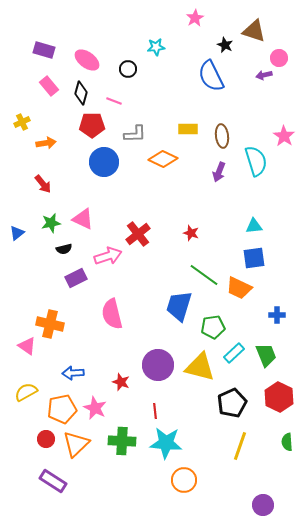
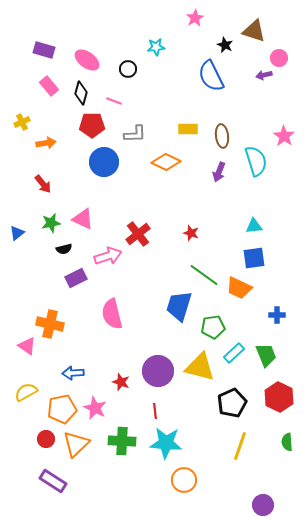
orange diamond at (163, 159): moved 3 px right, 3 px down
purple circle at (158, 365): moved 6 px down
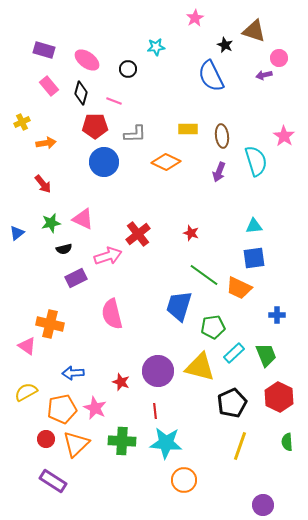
red pentagon at (92, 125): moved 3 px right, 1 px down
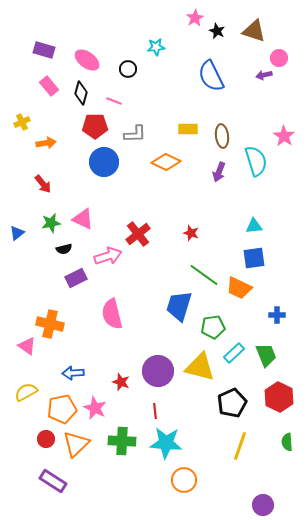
black star at (225, 45): moved 8 px left, 14 px up
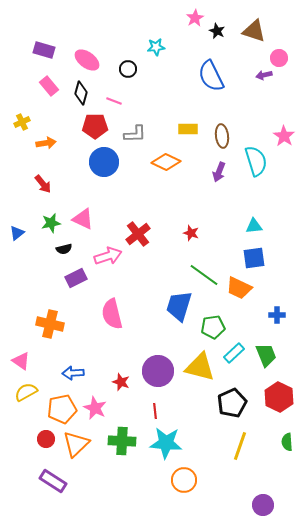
pink triangle at (27, 346): moved 6 px left, 15 px down
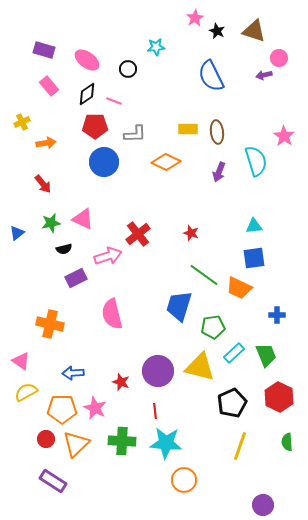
black diamond at (81, 93): moved 6 px right, 1 px down; rotated 40 degrees clockwise
brown ellipse at (222, 136): moved 5 px left, 4 px up
orange pentagon at (62, 409): rotated 12 degrees clockwise
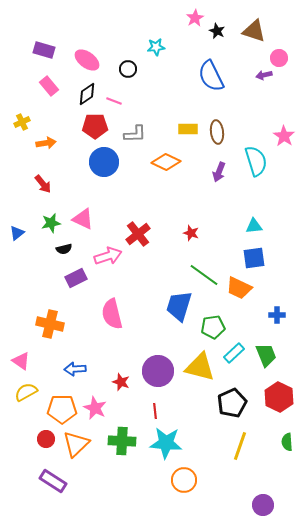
blue arrow at (73, 373): moved 2 px right, 4 px up
